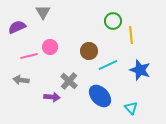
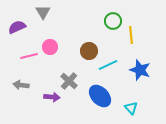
gray arrow: moved 5 px down
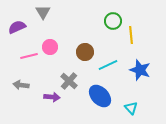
brown circle: moved 4 px left, 1 px down
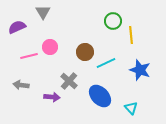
cyan line: moved 2 px left, 2 px up
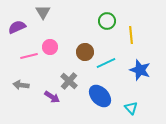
green circle: moved 6 px left
purple arrow: rotated 28 degrees clockwise
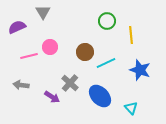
gray cross: moved 1 px right, 2 px down
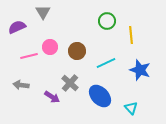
brown circle: moved 8 px left, 1 px up
